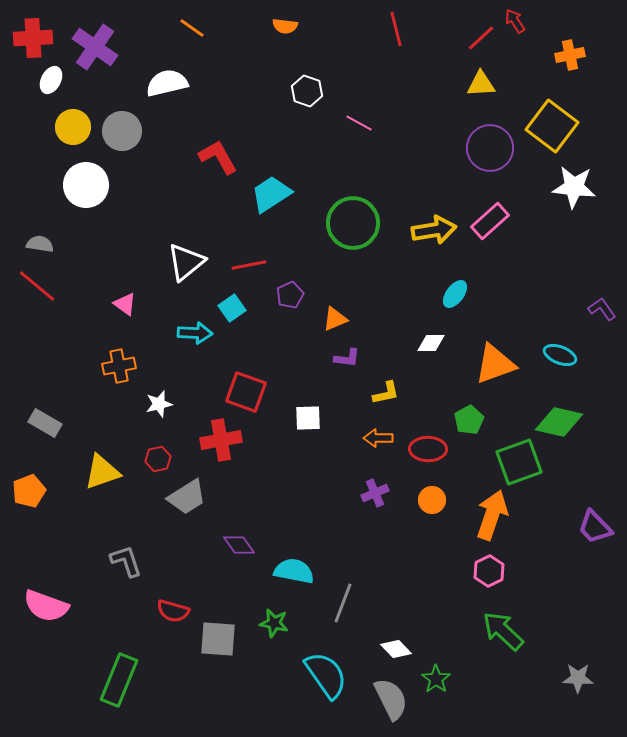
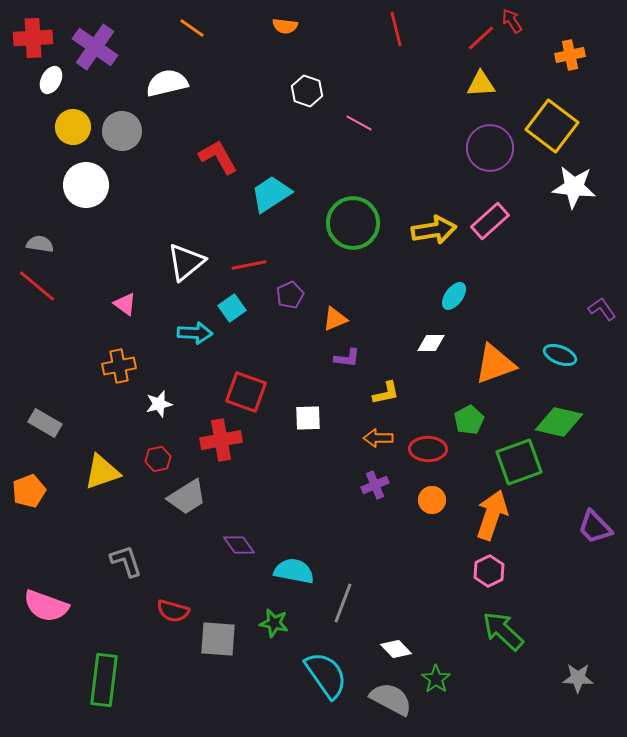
red arrow at (515, 21): moved 3 px left
cyan ellipse at (455, 294): moved 1 px left, 2 px down
purple cross at (375, 493): moved 8 px up
green rectangle at (119, 680): moved 15 px left; rotated 15 degrees counterclockwise
gray semicircle at (391, 699): rotated 36 degrees counterclockwise
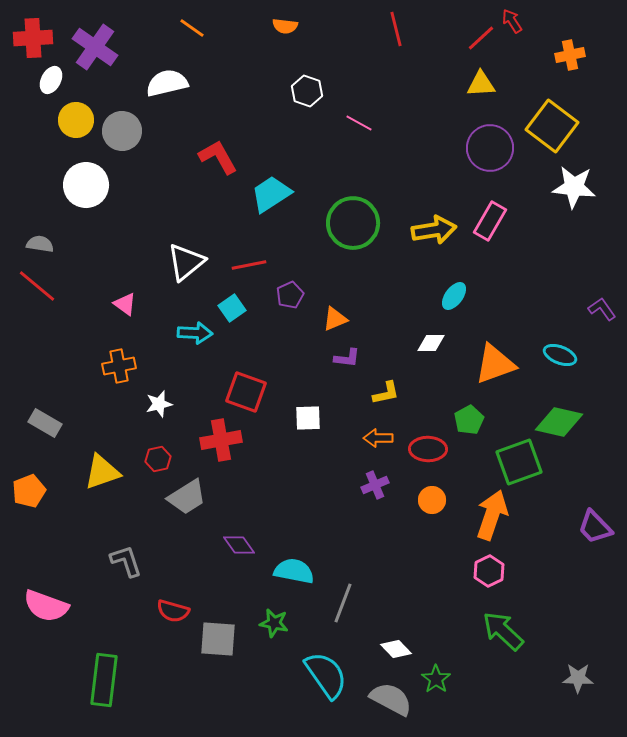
yellow circle at (73, 127): moved 3 px right, 7 px up
pink rectangle at (490, 221): rotated 18 degrees counterclockwise
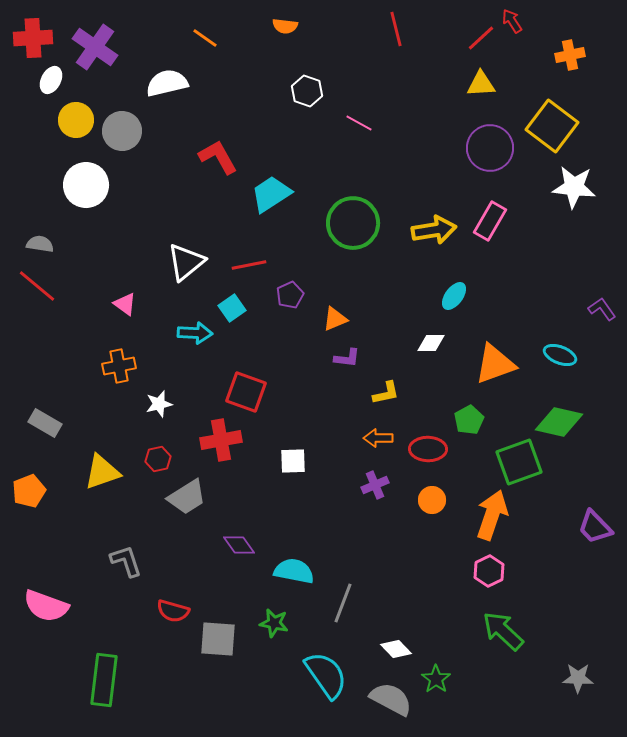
orange line at (192, 28): moved 13 px right, 10 px down
white square at (308, 418): moved 15 px left, 43 px down
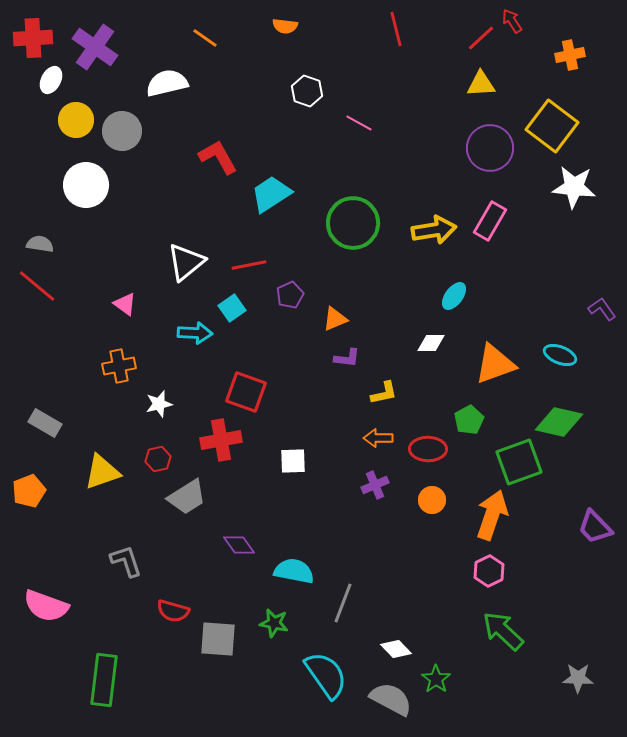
yellow L-shape at (386, 393): moved 2 px left
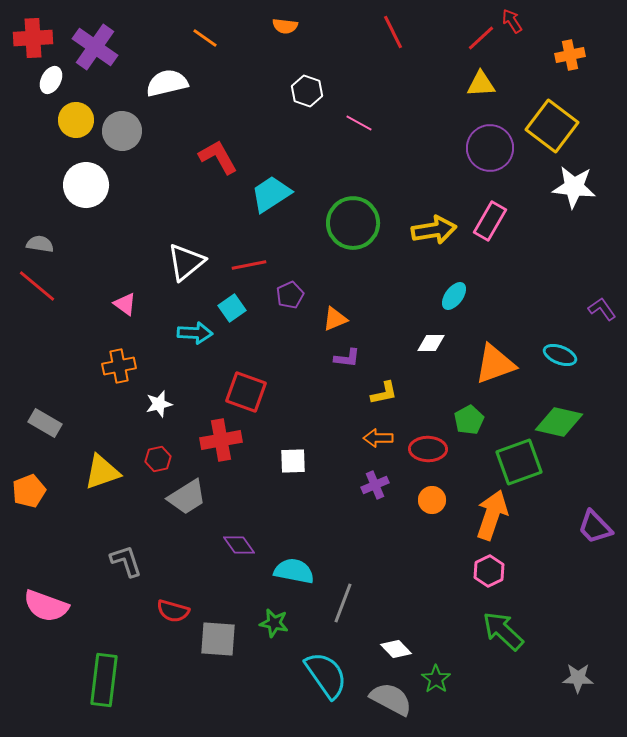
red line at (396, 29): moved 3 px left, 3 px down; rotated 12 degrees counterclockwise
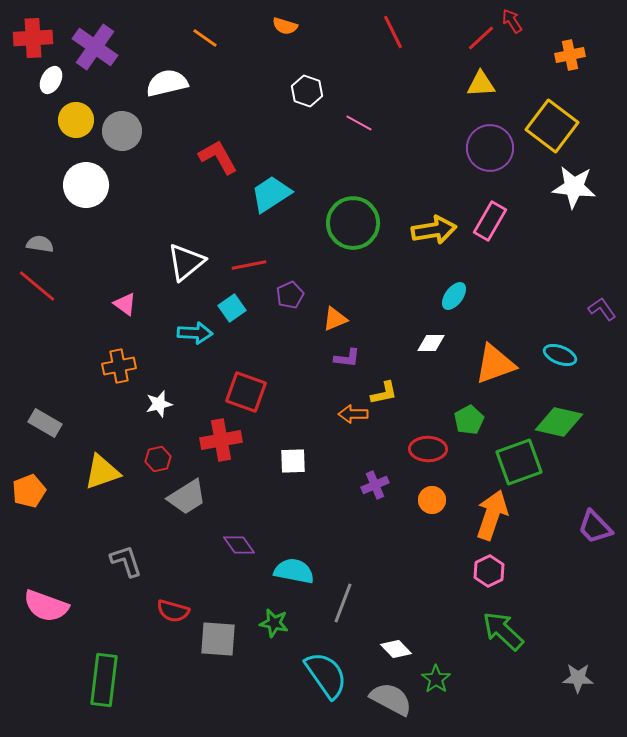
orange semicircle at (285, 26): rotated 10 degrees clockwise
orange arrow at (378, 438): moved 25 px left, 24 px up
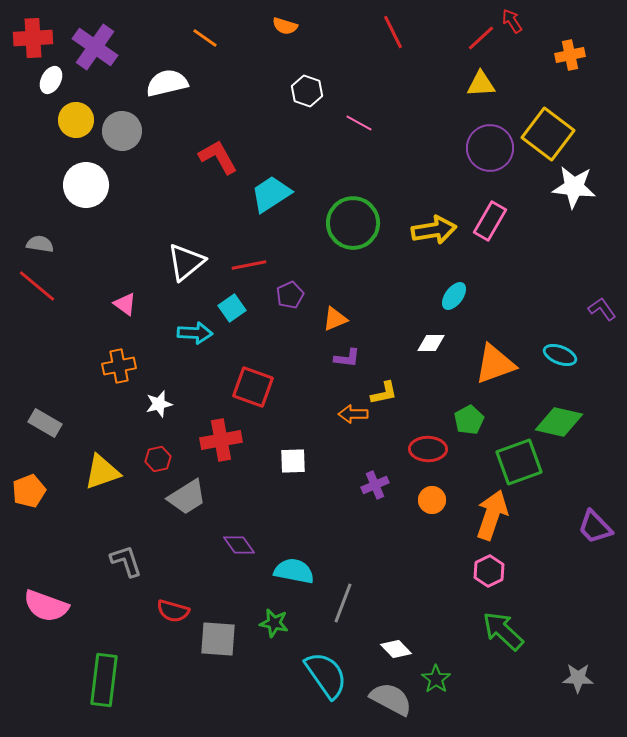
yellow square at (552, 126): moved 4 px left, 8 px down
red square at (246, 392): moved 7 px right, 5 px up
